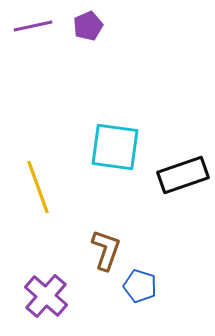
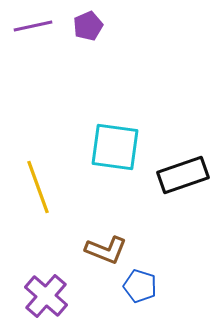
brown L-shape: rotated 93 degrees clockwise
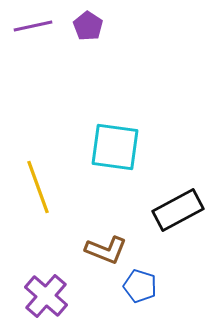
purple pentagon: rotated 16 degrees counterclockwise
black rectangle: moved 5 px left, 35 px down; rotated 9 degrees counterclockwise
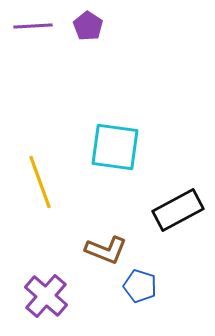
purple line: rotated 9 degrees clockwise
yellow line: moved 2 px right, 5 px up
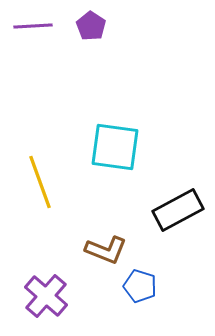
purple pentagon: moved 3 px right
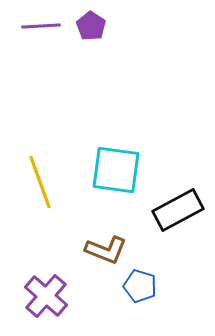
purple line: moved 8 px right
cyan square: moved 1 px right, 23 px down
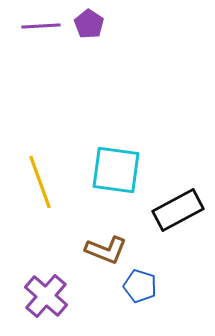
purple pentagon: moved 2 px left, 2 px up
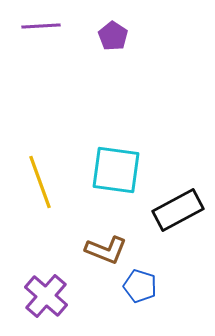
purple pentagon: moved 24 px right, 12 px down
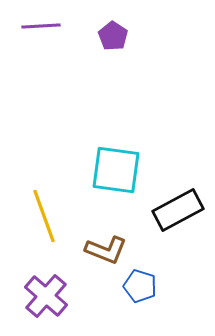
yellow line: moved 4 px right, 34 px down
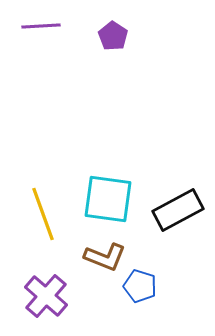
cyan square: moved 8 px left, 29 px down
yellow line: moved 1 px left, 2 px up
brown L-shape: moved 1 px left, 7 px down
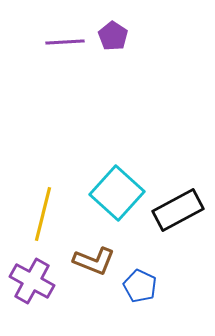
purple line: moved 24 px right, 16 px down
cyan square: moved 9 px right, 6 px up; rotated 34 degrees clockwise
yellow line: rotated 34 degrees clockwise
brown L-shape: moved 11 px left, 4 px down
blue pentagon: rotated 8 degrees clockwise
purple cross: moved 14 px left, 15 px up; rotated 12 degrees counterclockwise
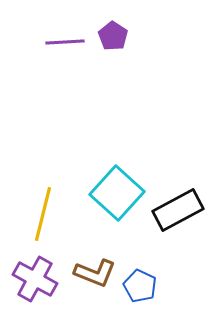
brown L-shape: moved 1 px right, 12 px down
purple cross: moved 3 px right, 2 px up
